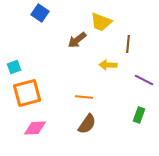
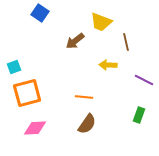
brown arrow: moved 2 px left, 1 px down
brown line: moved 2 px left, 2 px up; rotated 18 degrees counterclockwise
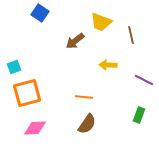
brown line: moved 5 px right, 7 px up
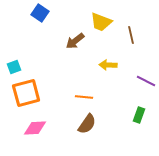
purple line: moved 2 px right, 1 px down
orange square: moved 1 px left
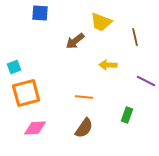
blue square: rotated 30 degrees counterclockwise
brown line: moved 4 px right, 2 px down
green rectangle: moved 12 px left
brown semicircle: moved 3 px left, 4 px down
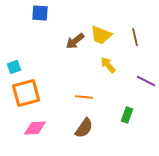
yellow trapezoid: moved 13 px down
yellow arrow: rotated 48 degrees clockwise
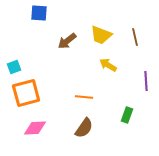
blue square: moved 1 px left
brown arrow: moved 8 px left
yellow arrow: rotated 18 degrees counterclockwise
purple line: rotated 60 degrees clockwise
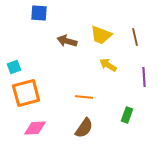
brown arrow: rotated 54 degrees clockwise
purple line: moved 2 px left, 4 px up
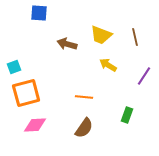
brown arrow: moved 3 px down
purple line: moved 1 px up; rotated 36 degrees clockwise
pink diamond: moved 3 px up
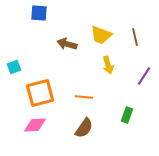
yellow arrow: rotated 138 degrees counterclockwise
orange square: moved 14 px right
